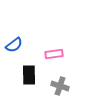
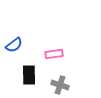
gray cross: moved 1 px up
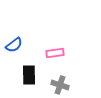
pink rectangle: moved 1 px right, 1 px up
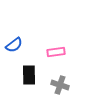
pink rectangle: moved 1 px right, 1 px up
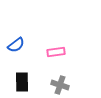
blue semicircle: moved 2 px right
black rectangle: moved 7 px left, 7 px down
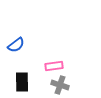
pink rectangle: moved 2 px left, 14 px down
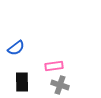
blue semicircle: moved 3 px down
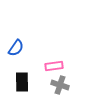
blue semicircle: rotated 18 degrees counterclockwise
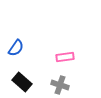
pink rectangle: moved 11 px right, 9 px up
black rectangle: rotated 48 degrees counterclockwise
